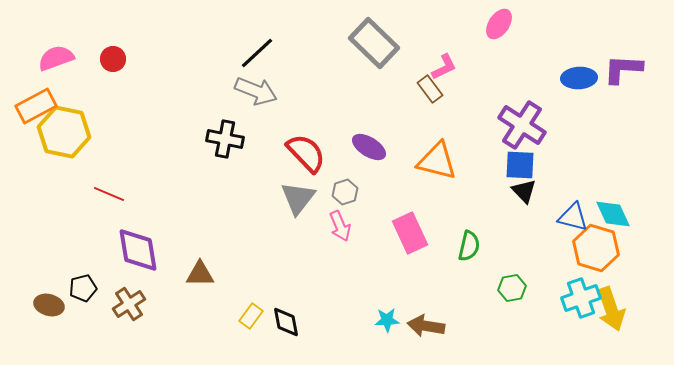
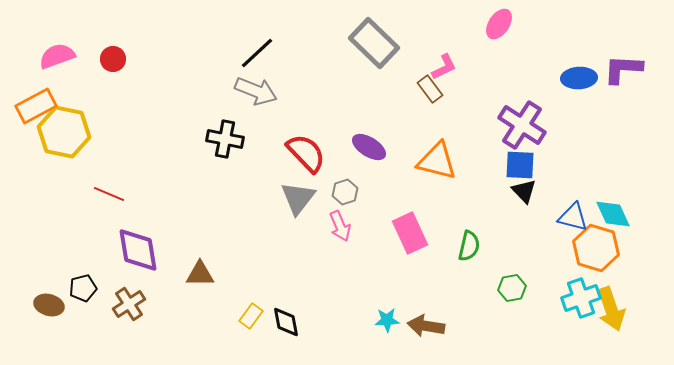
pink semicircle: moved 1 px right, 2 px up
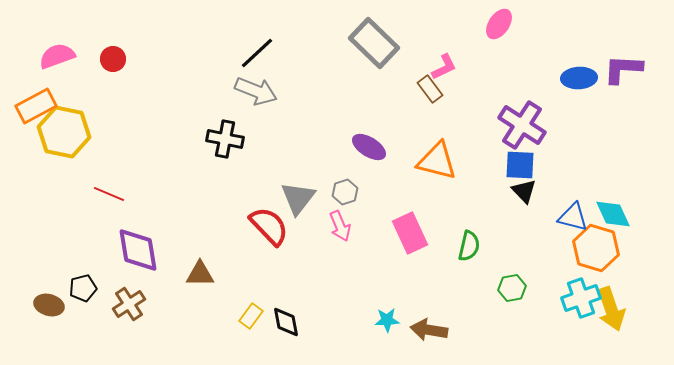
red semicircle: moved 37 px left, 73 px down
brown arrow: moved 3 px right, 4 px down
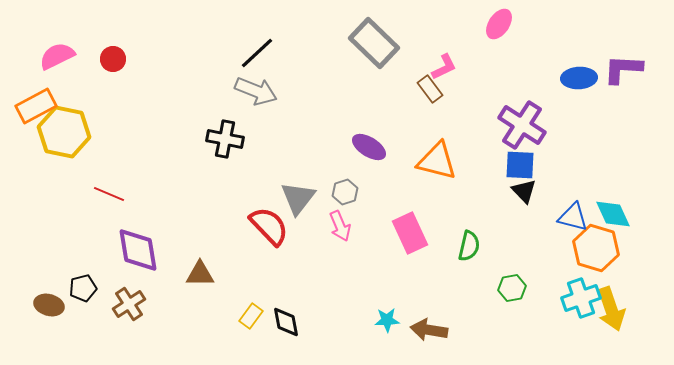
pink semicircle: rotated 6 degrees counterclockwise
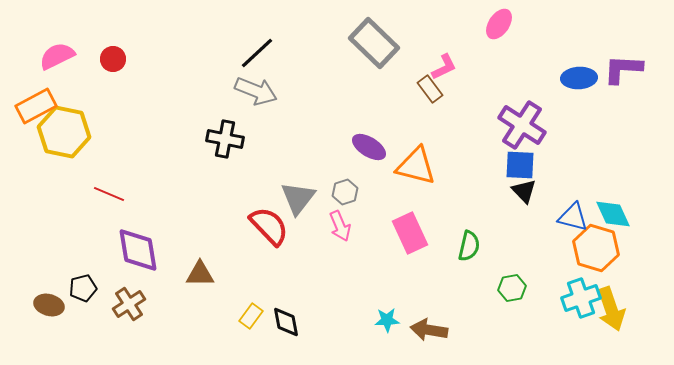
orange triangle: moved 21 px left, 5 px down
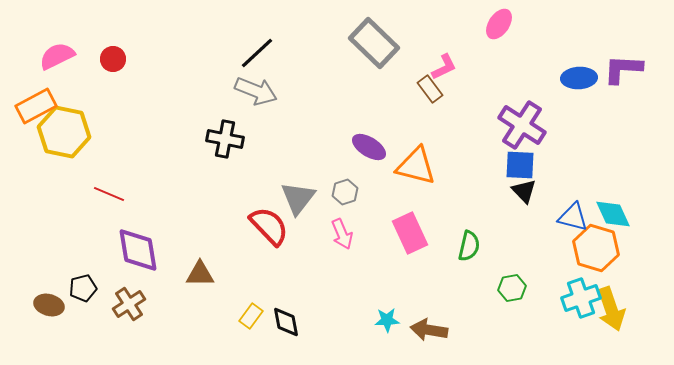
pink arrow: moved 2 px right, 8 px down
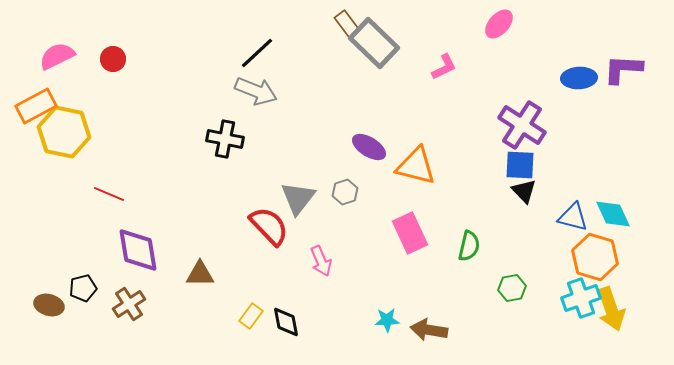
pink ellipse: rotated 8 degrees clockwise
brown rectangle: moved 83 px left, 65 px up
pink arrow: moved 21 px left, 27 px down
orange hexagon: moved 1 px left, 9 px down
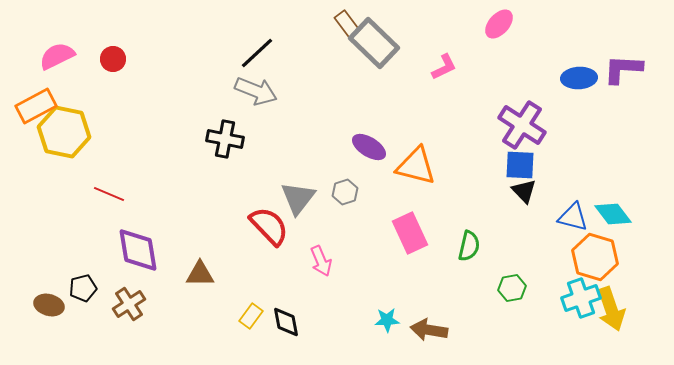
cyan diamond: rotated 12 degrees counterclockwise
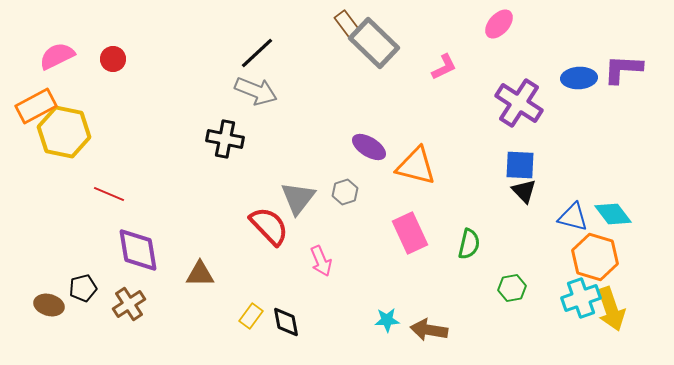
purple cross: moved 3 px left, 22 px up
green semicircle: moved 2 px up
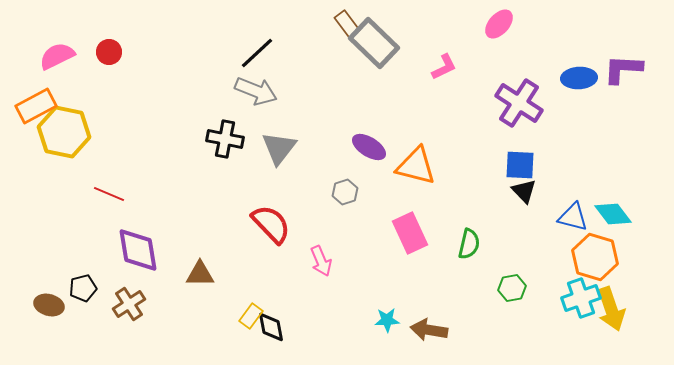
red circle: moved 4 px left, 7 px up
gray triangle: moved 19 px left, 50 px up
red semicircle: moved 2 px right, 2 px up
black diamond: moved 15 px left, 5 px down
